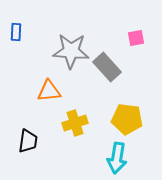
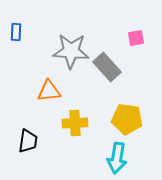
yellow cross: rotated 15 degrees clockwise
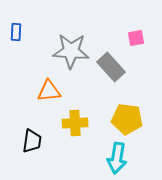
gray rectangle: moved 4 px right
black trapezoid: moved 4 px right
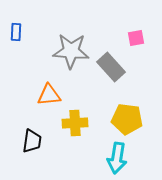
orange triangle: moved 4 px down
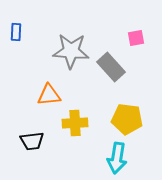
black trapezoid: rotated 75 degrees clockwise
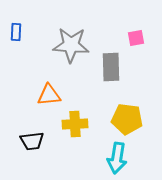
gray star: moved 6 px up
gray rectangle: rotated 40 degrees clockwise
yellow cross: moved 1 px down
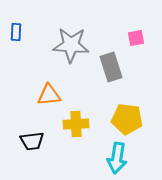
gray rectangle: rotated 16 degrees counterclockwise
yellow cross: moved 1 px right
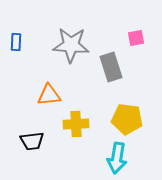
blue rectangle: moved 10 px down
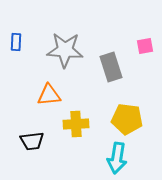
pink square: moved 9 px right, 8 px down
gray star: moved 6 px left, 5 px down
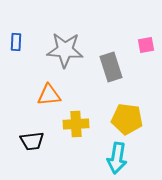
pink square: moved 1 px right, 1 px up
